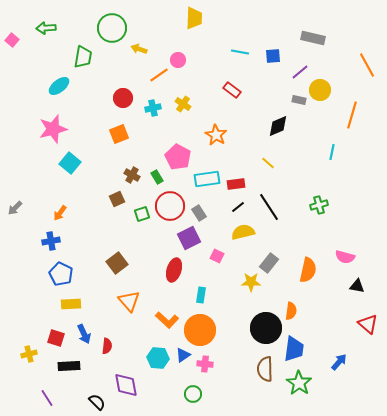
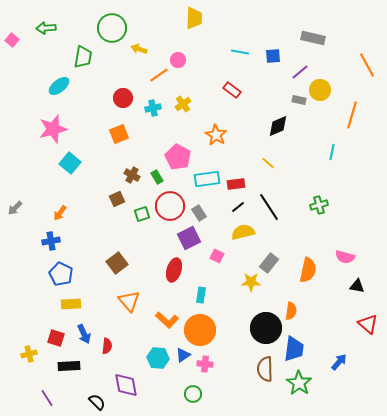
yellow cross at (183, 104): rotated 21 degrees clockwise
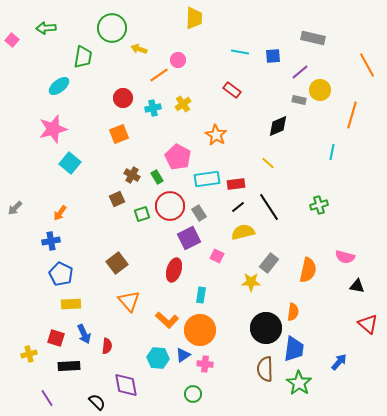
orange semicircle at (291, 311): moved 2 px right, 1 px down
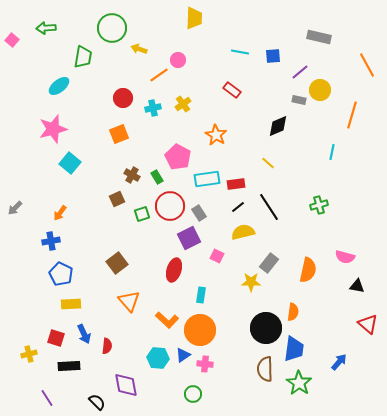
gray rectangle at (313, 38): moved 6 px right, 1 px up
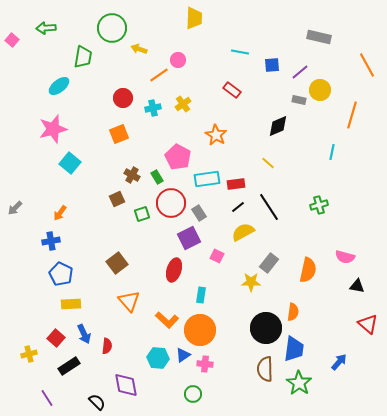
blue square at (273, 56): moved 1 px left, 9 px down
red circle at (170, 206): moved 1 px right, 3 px up
yellow semicircle at (243, 232): rotated 15 degrees counterclockwise
red square at (56, 338): rotated 24 degrees clockwise
black rectangle at (69, 366): rotated 30 degrees counterclockwise
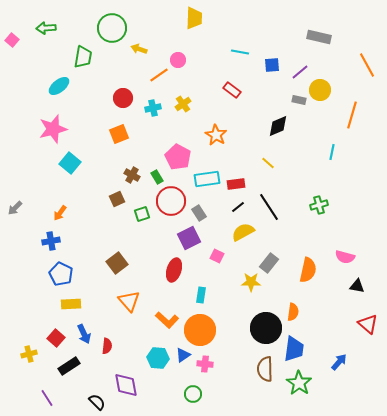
red circle at (171, 203): moved 2 px up
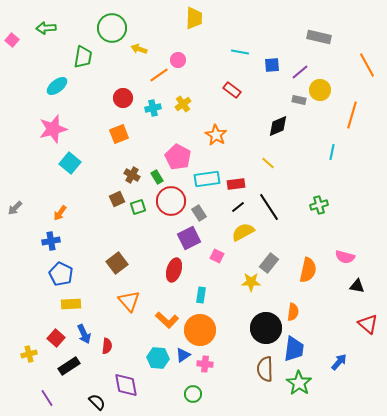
cyan ellipse at (59, 86): moved 2 px left
green square at (142, 214): moved 4 px left, 7 px up
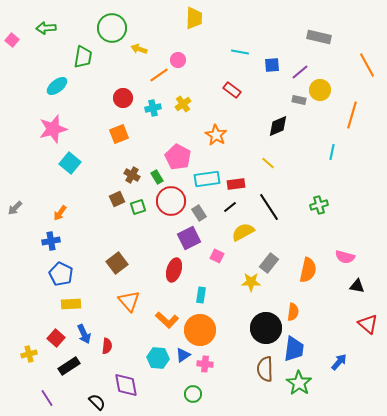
black line at (238, 207): moved 8 px left
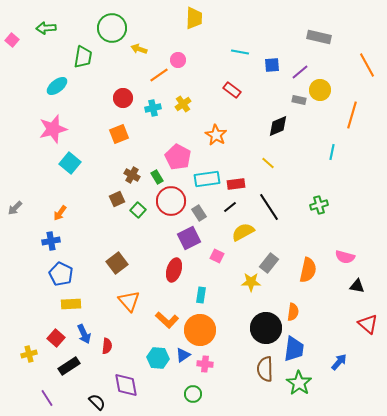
green square at (138, 207): moved 3 px down; rotated 28 degrees counterclockwise
